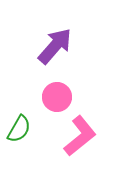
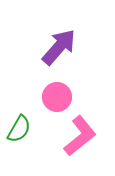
purple arrow: moved 4 px right, 1 px down
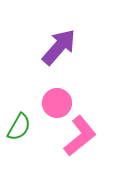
pink circle: moved 6 px down
green semicircle: moved 2 px up
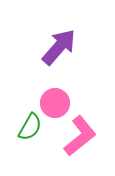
pink circle: moved 2 px left
green semicircle: moved 11 px right
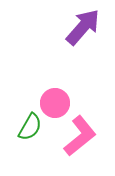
purple arrow: moved 24 px right, 20 px up
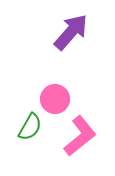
purple arrow: moved 12 px left, 5 px down
pink circle: moved 4 px up
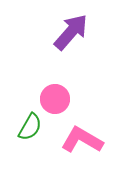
pink L-shape: moved 2 px right, 4 px down; rotated 111 degrees counterclockwise
